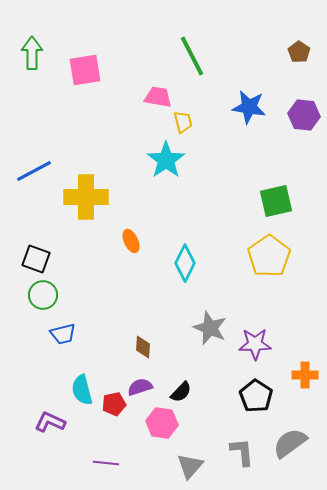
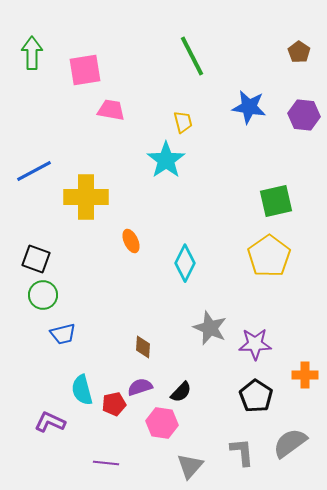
pink trapezoid: moved 47 px left, 13 px down
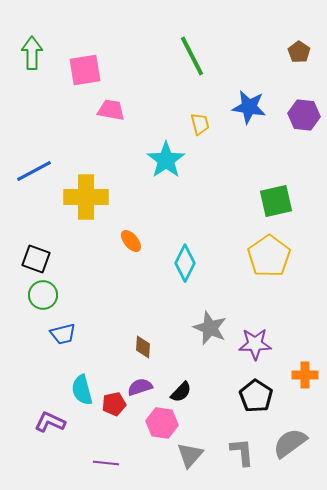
yellow trapezoid: moved 17 px right, 2 px down
orange ellipse: rotated 15 degrees counterclockwise
gray triangle: moved 11 px up
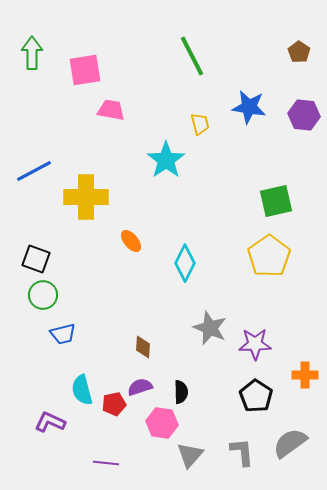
black semicircle: rotated 45 degrees counterclockwise
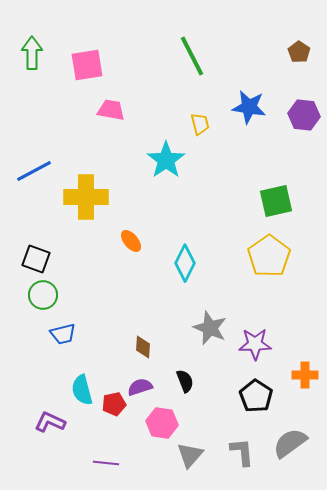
pink square: moved 2 px right, 5 px up
black semicircle: moved 4 px right, 11 px up; rotated 20 degrees counterclockwise
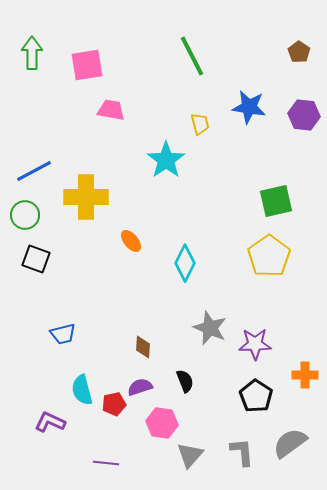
green circle: moved 18 px left, 80 px up
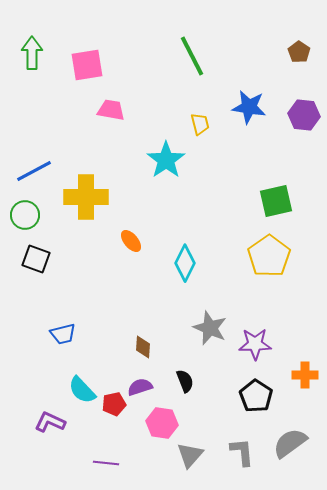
cyan semicircle: rotated 28 degrees counterclockwise
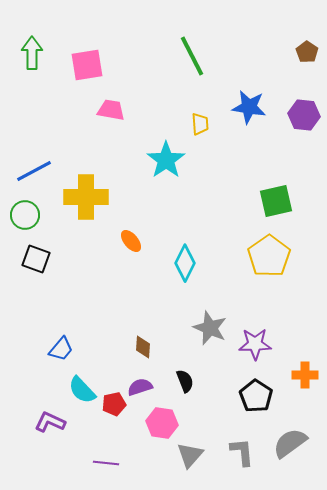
brown pentagon: moved 8 px right
yellow trapezoid: rotated 10 degrees clockwise
blue trapezoid: moved 2 px left, 15 px down; rotated 36 degrees counterclockwise
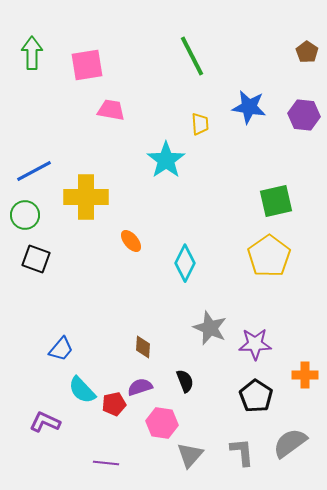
purple L-shape: moved 5 px left
